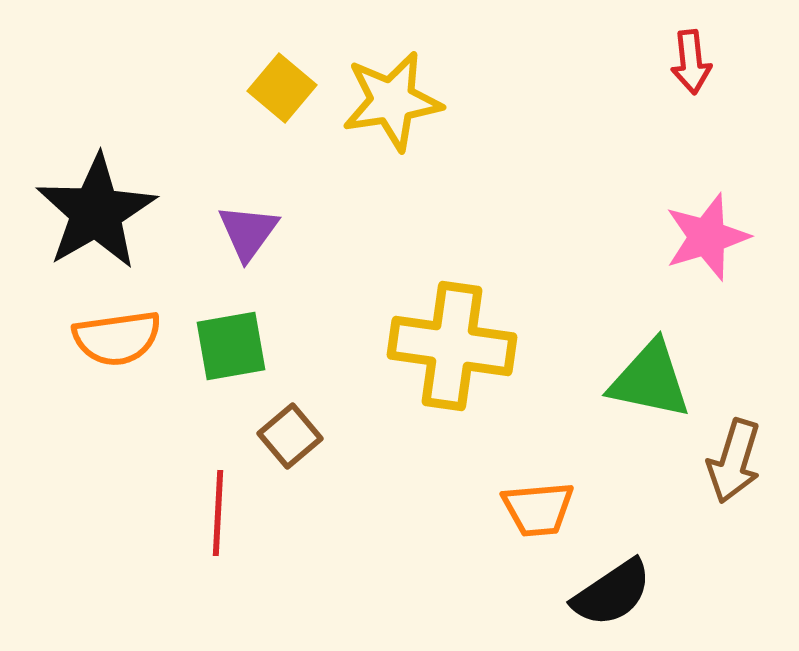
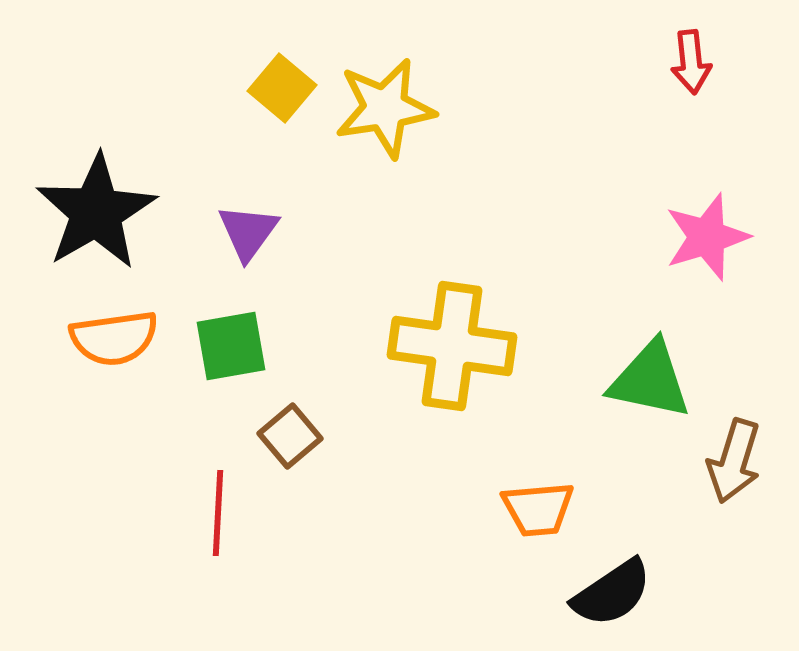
yellow star: moved 7 px left, 7 px down
orange semicircle: moved 3 px left
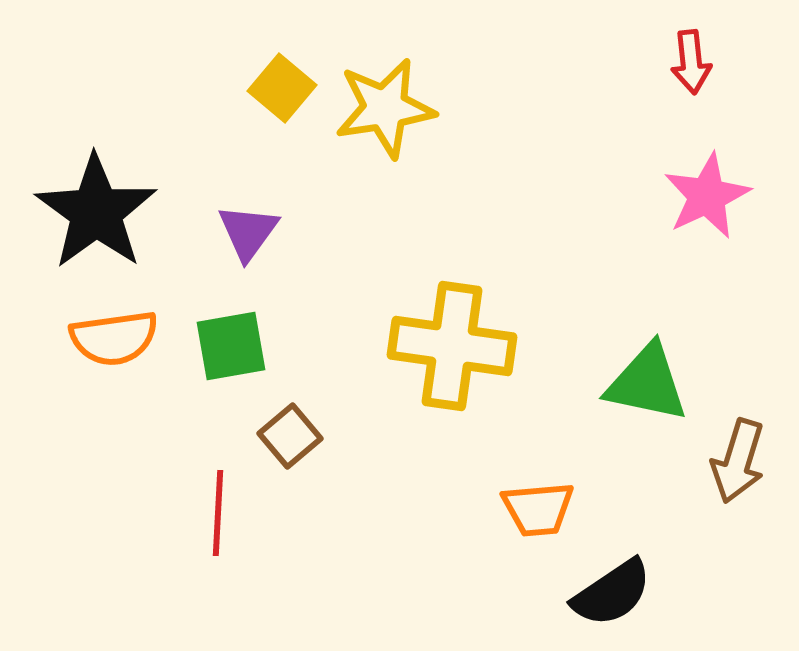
black star: rotated 6 degrees counterclockwise
pink star: moved 41 px up; rotated 8 degrees counterclockwise
green triangle: moved 3 px left, 3 px down
brown arrow: moved 4 px right
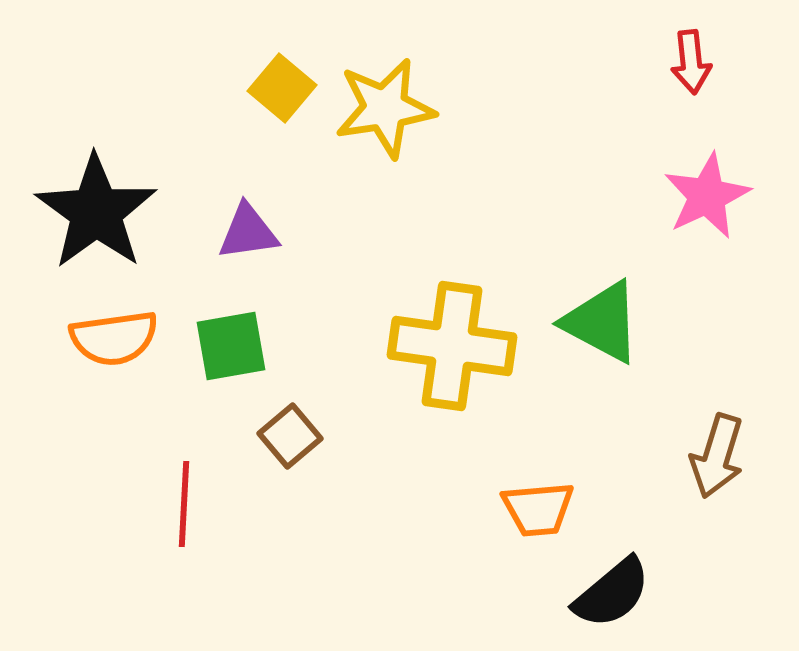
purple triangle: rotated 46 degrees clockwise
green triangle: moved 45 px left, 61 px up; rotated 16 degrees clockwise
brown arrow: moved 21 px left, 5 px up
red line: moved 34 px left, 9 px up
black semicircle: rotated 6 degrees counterclockwise
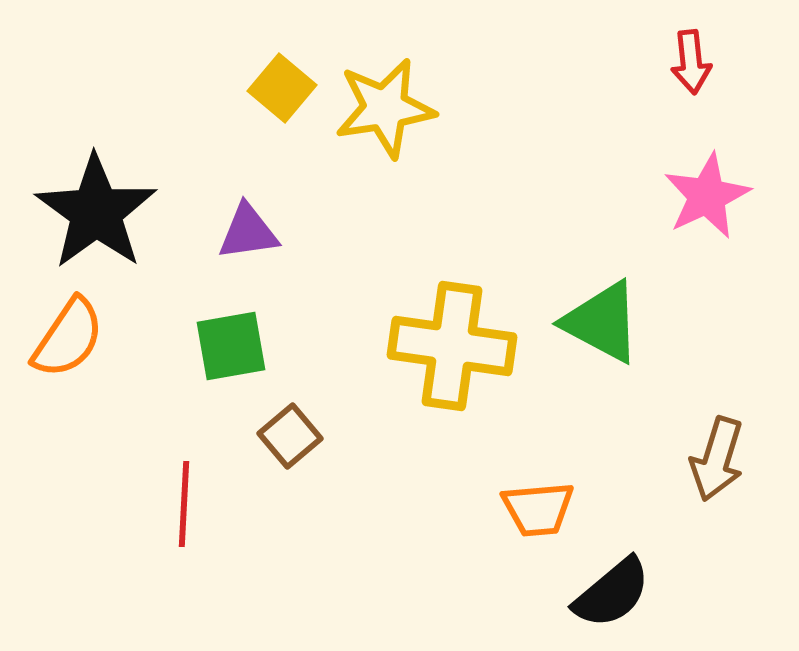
orange semicircle: moved 46 px left; rotated 48 degrees counterclockwise
brown arrow: moved 3 px down
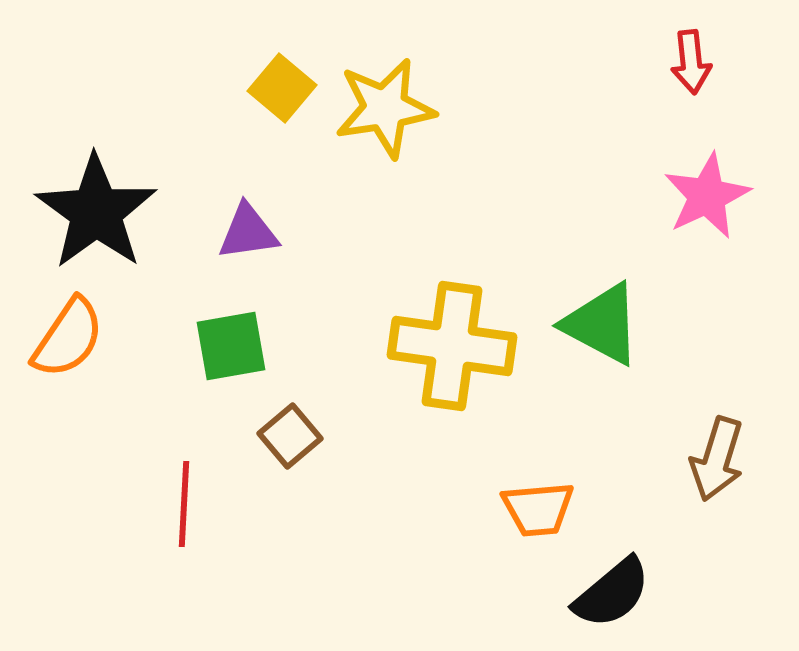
green triangle: moved 2 px down
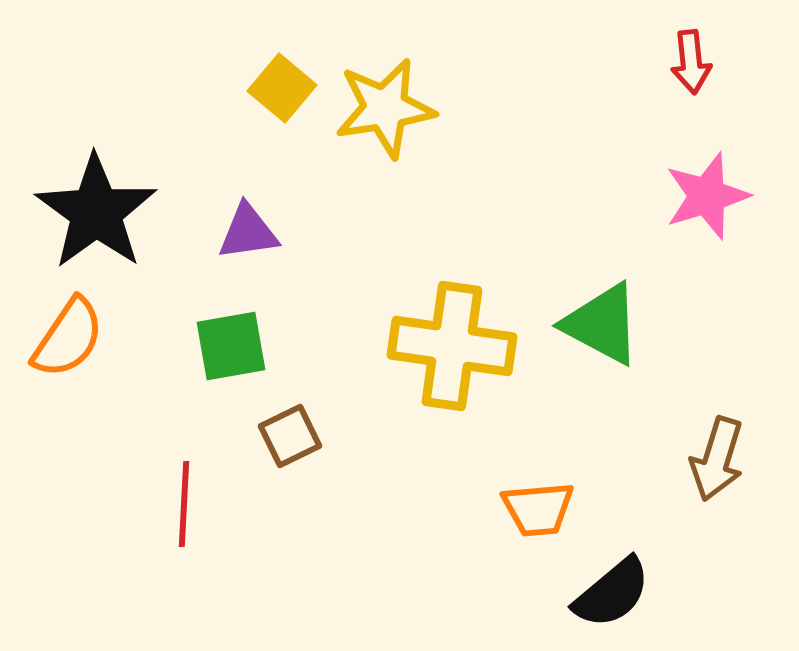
pink star: rotated 8 degrees clockwise
brown square: rotated 14 degrees clockwise
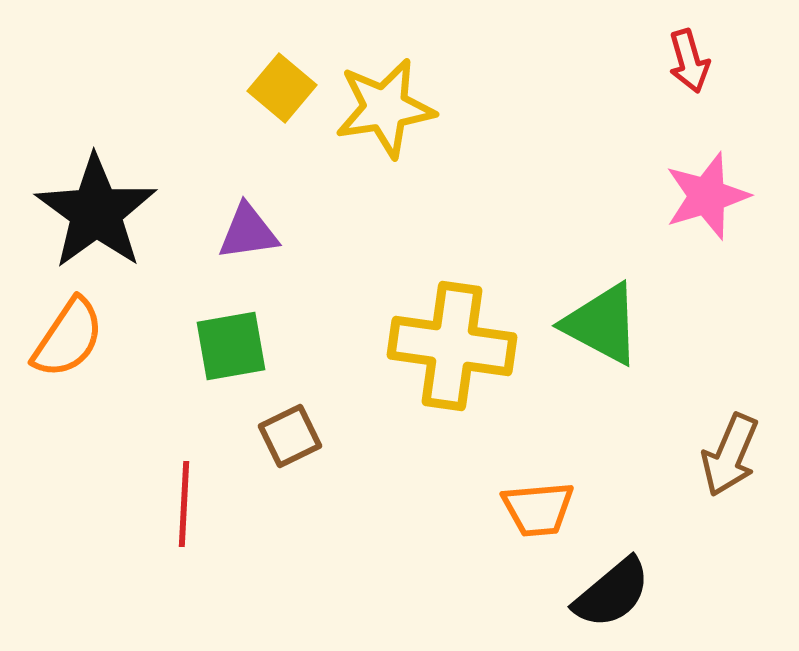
red arrow: moved 2 px left, 1 px up; rotated 10 degrees counterclockwise
brown arrow: moved 13 px right, 4 px up; rotated 6 degrees clockwise
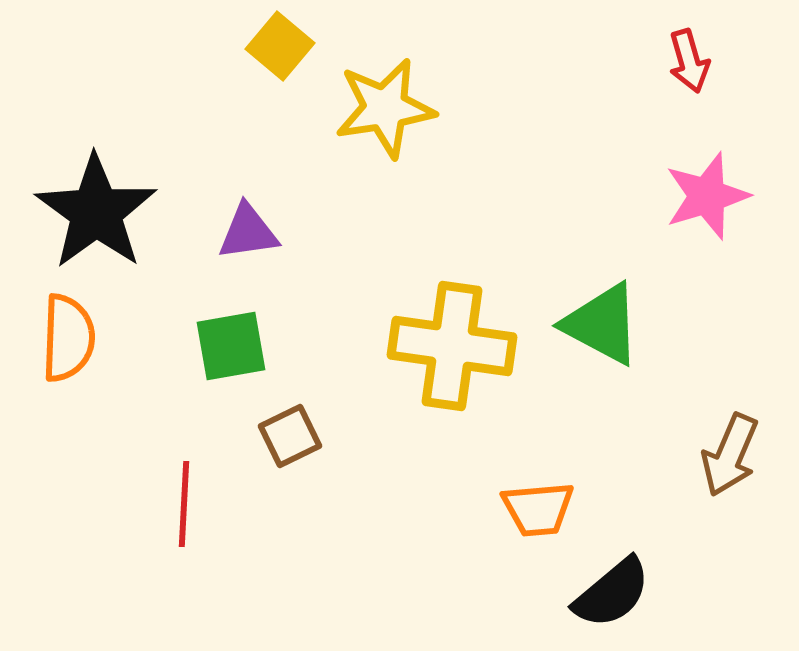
yellow square: moved 2 px left, 42 px up
orange semicircle: rotated 32 degrees counterclockwise
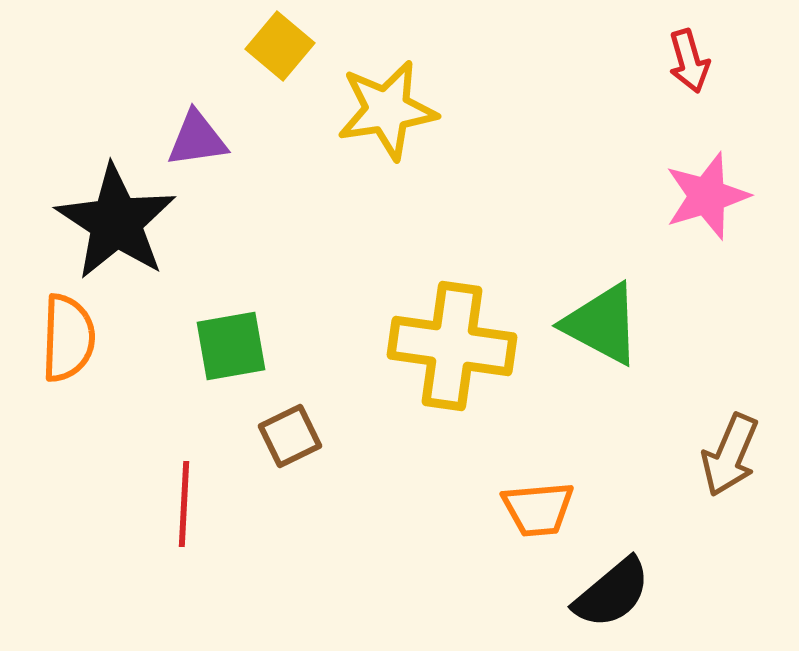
yellow star: moved 2 px right, 2 px down
black star: moved 20 px right, 10 px down; rotated 3 degrees counterclockwise
purple triangle: moved 51 px left, 93 px up
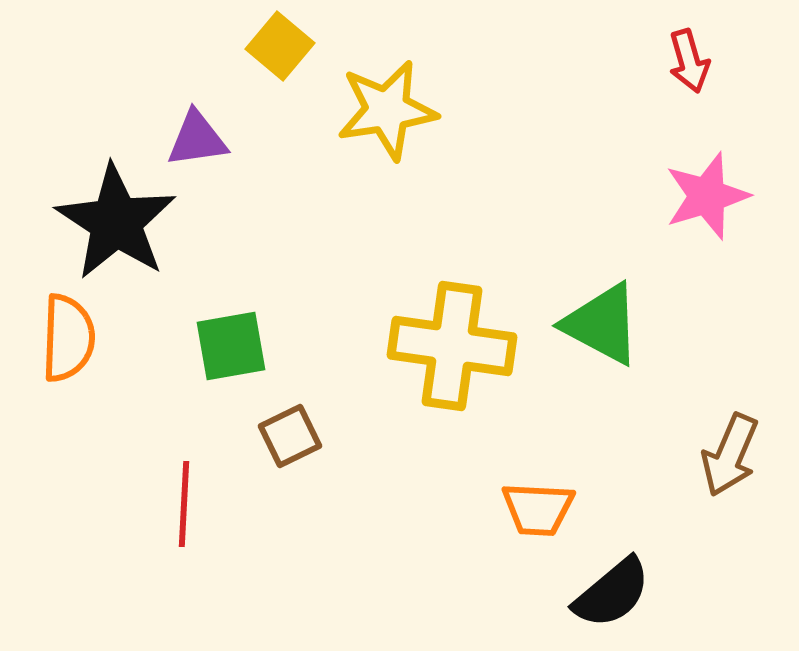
orange trapezoid: rotated 8 degrees clockwise
